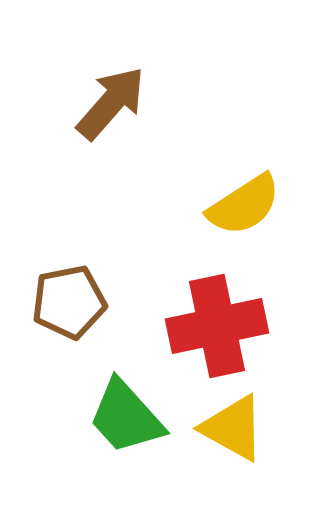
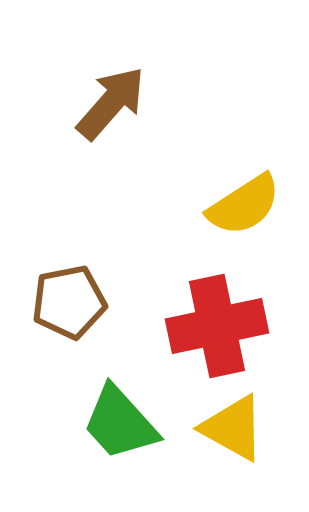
green trapezoid: moved 6 px left, 6 px down
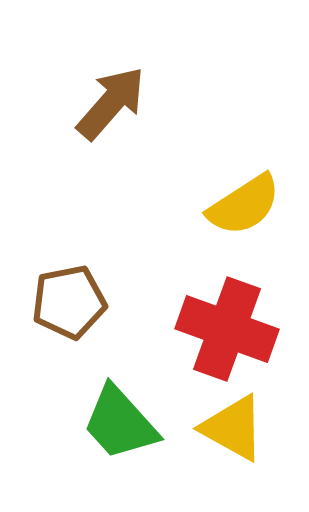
red cross: moved 10 px right, 3 px down; rotated 32 degrees clockwise
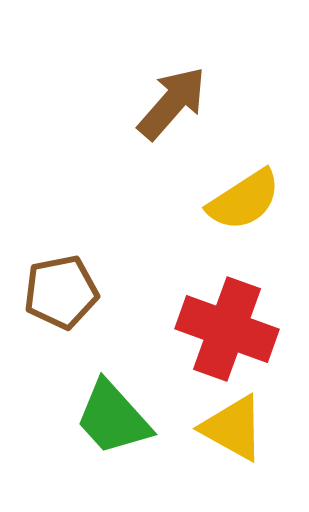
brown arrow: moved 61 px right
yellow semicircle: moved 5 px up
brown pentagon: moved 8 px left, 10 px up
green trapezoid: moved 7 px left, 5 px up
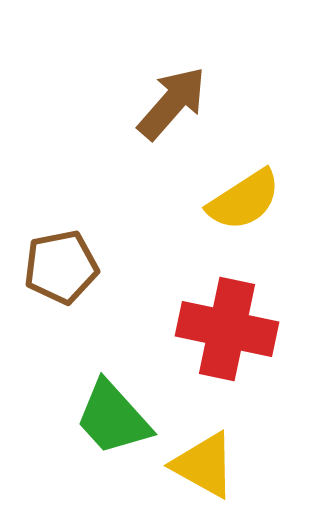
brown pentagon: moved 25 px up
red cross: rotated 8 degrees counterclockwise
yellow triangle: moved 29 px left, 37 px down
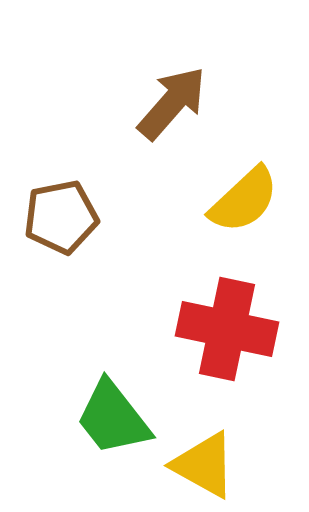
yellow semicircle: rotated 10 degrees counterclockwise
brown pentagon: moved 50 px up
green trapezoid: rotated 4 degrees clockwise
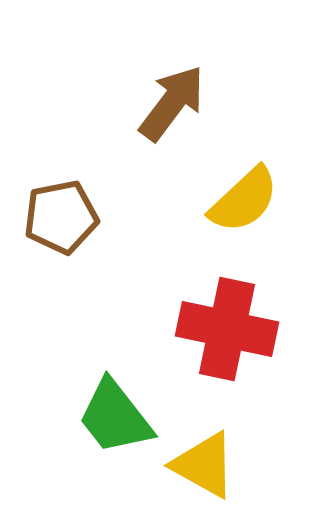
brown arrow: rotated 4 degrees counterclockwise
green trapezoid: moved 2 px right, 1 px up
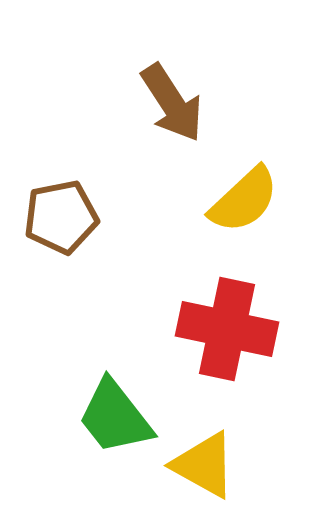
brown arrow: rotated 110 degrees clockwise
